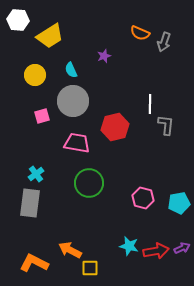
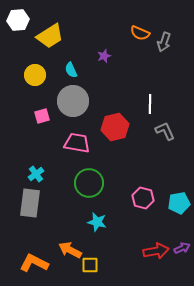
white hexagon: rotated 10 degrees counterclockwise
gray L-shape: moved 1 px left, 6 px down; rotated 30 degrees counterclockwise
cyan star: moved 32 px left, 24 px up
yellow square: moved 3 px up
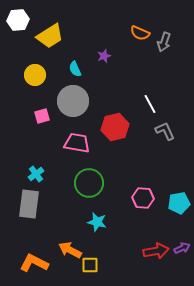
cyan semicircle: moved 4 px right, 1 px up
white line: rotated 30 degrees counterclockwise
pink hexagon: rotated 10 degrees counterclockwise
gray rectangle: moved 1 px left, 1 px down
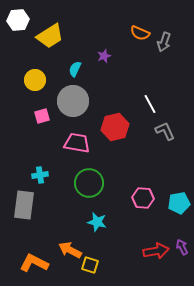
cyan semicircle: rotated 49 degrees clockwise
yellow circle: moved 5 px down
cyan cross: moved 4 px right, 1 px down; rotated 28 degrees clockwise
gray rectangle: moved 5 px left, 1 px down
purple arrow: moved 1 px up; rotated 91 degrees counterclockwise
yellow square: rotated 18 degrees clockwise
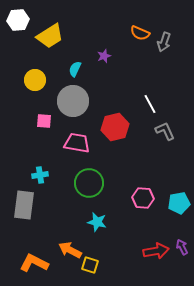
pink square: moved 2 px right, 5 px down; rotated 21 degrees clockwise
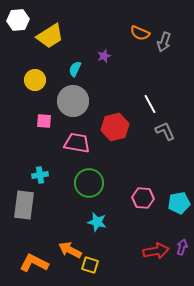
purple arrow: rotated 42 degrees clockwise
